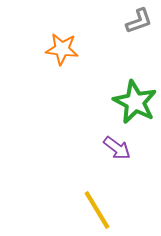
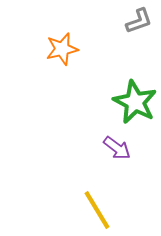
orange star: rotated 20 degrees counterclockwise
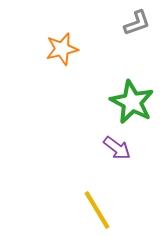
gray L-shape: moved 2 px left, 2 px down
green star: moved 3 px left
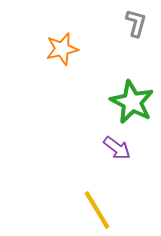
gray L-shape: moved 1 px left; rotated 56 degrees counterclockwise
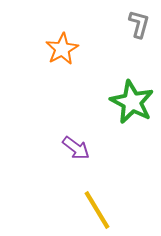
gray L-shape: moved 3 px right, 1 px down
orange star: rotated 16 degrees counterclockwise
purple arrow: moved 41 px left
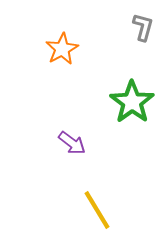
gray L-shape: moved 4 px right, 3 px down
green star: rotated 9 degrees clockwise
purple arrow: moved 4 px left, 5 px up
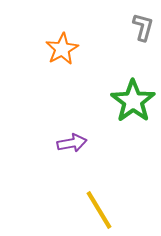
green star: moved 1 px right, 1 px up
purple arrow: rotated 48 degrees counterclockwise
yellow line: moved 2 px right
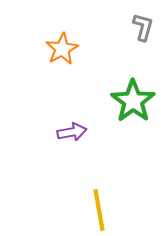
purple arrow: moved 11 px up
yellow line: rotated 21 degrees clockwise
